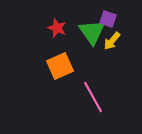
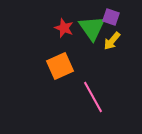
purple square: moved 3 px right, 2 px up
red star: moved 7 px right
green triangle: moved 4 px up
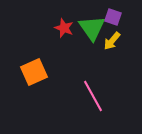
purple square: moved 2 px right
orange square: moved 26 px left, 6 px down
pink line: moved 1 px up
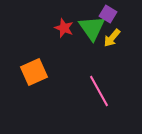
purple square: moved 5 px left, 3 px up; rotated 12 degrees clockwise
yellow arrow: moved 3 px up
pink line: moved 6 px right, 5 px up
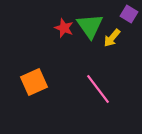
purple square: moved 21 px right
green triangle: moved 2 px left, 2 px up
orange square: moved 10 px down
pink line: moved 1 px left, 2 px up; rotated 8 degrees counterclockwise
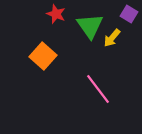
red star: moved 8 px left, 14 px up
orange square: moved 9 px right, 26 px up; rotated 24 degrees counterclockwise
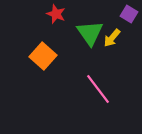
green triangle: moved 7 px down
